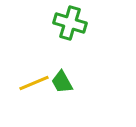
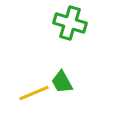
yellow line: moved 10 px down
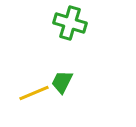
green trapezoid: rotated 55 degrees clockwise
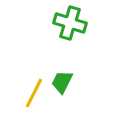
yellow line: rotated 40 degrees counterclockwise
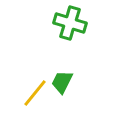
yellow line: moved 1 px right; rotated 12 degrees clockwise
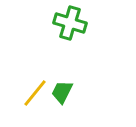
green trapezoid: moved 10 px down
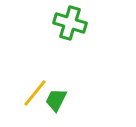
green trapezoid: moved 6 px left, 8 px down
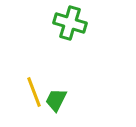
yellow line: moved 1 px left, 1 px up; rotated 60 degrees counterclockwise
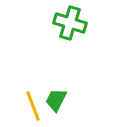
yellow line: moved 1 px left, 14 px down
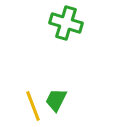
green cross: moved 4 px left
